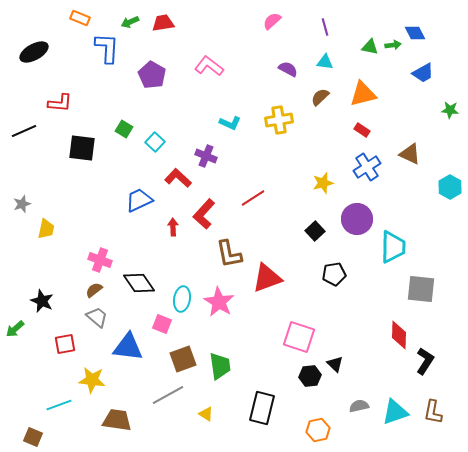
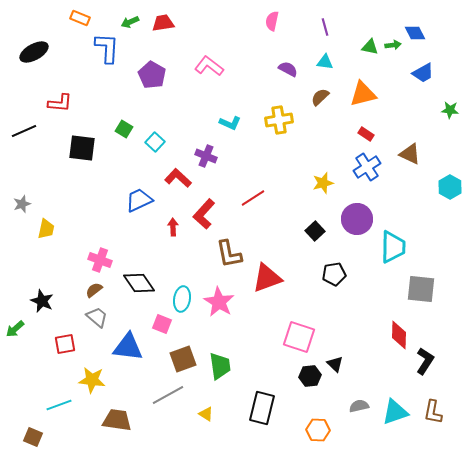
pink semicircle at (272, 21): rotated 36 degrees counterclockwise
red rectangle at (362, 130): moved 4 px right, 4 px down
orange hexagon at (318, 430): rotated 15 degrees clockwise
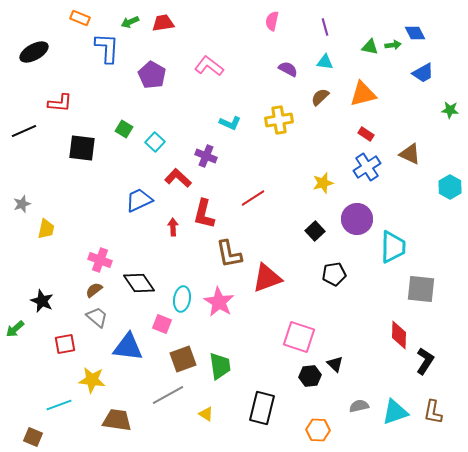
red L-shape at (204, 214): rotated 28 degrees counterclockwise
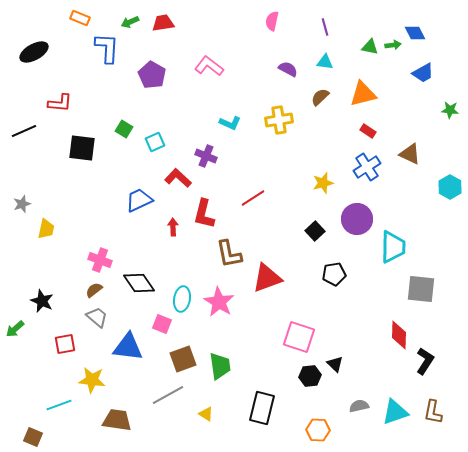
red rectangle at (366, 134): moved 2 px right, 3 px up
cyan square at (155, 142): rotated 24 degrees clockwise
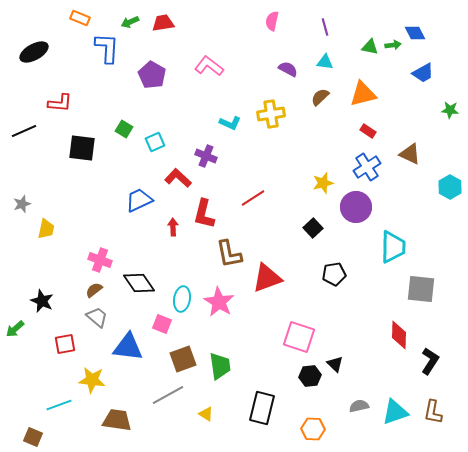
yellow cross at (279, 120): moved 8 px left, 6 px up
purple circle at (357, 219): moved 1 px left, 12 px up
black square at (315, 231): moved 2 px left, 3 px up
black L-shape at (425, 361): moved 5 px right
orange hexagon at (318, 430): moved 5 px left, 1 px up
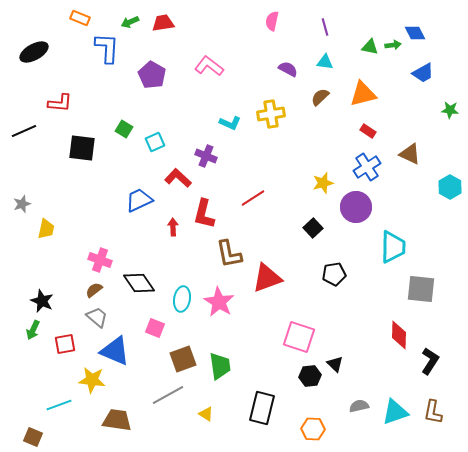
pink square at (162, 324): moved 7 px left, 4 px down
green arrow at (15, 329): moved 18 px right, 1 px down; rotated 24 degrees counterclockwise
blue triangle at (128, 347): moved 13 px left, 4 px down; rotated 16 degrees clockwise
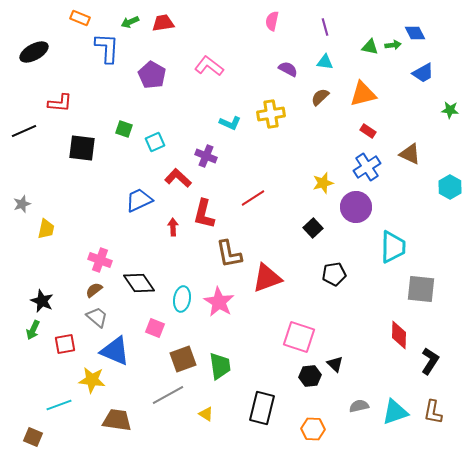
green square at (124, 129): rotated 12 degrees counterclockwise
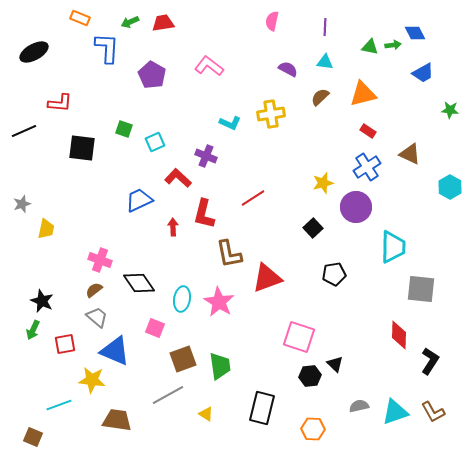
purple line at (325, 27): rotated 18 degrees clockwise
brown L-shape at (433, 412): rotated 40 degrees counterclockwise
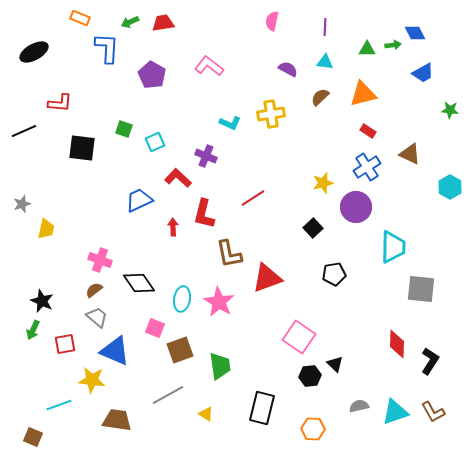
green triangle at (370, 47): moved 3 px left, 2 px down; rotated 12 degrees counterclockwise
red diamond at (399, 335): moved 2 px left, 9 px down
pink square at (299, 337): rotated 16 degrees clockwise
brown square at (183, 359): moved 3 px left, 9 px up
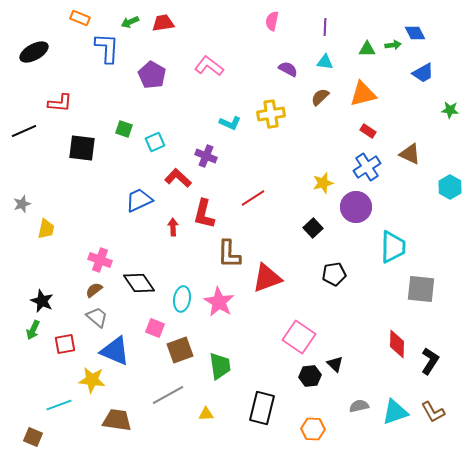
brown L-shape at (229, 254): rotated 12 degrees clockwise
yellow triangle at (206, 414): rotated 35 degrees counterclockwise
